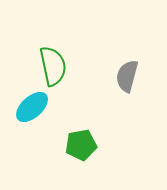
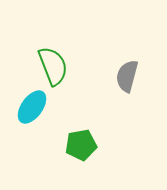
green semicircle: rotated 9 degrees counterclockwise
cyan ellipse: rotated 12 degrees counterclockwise
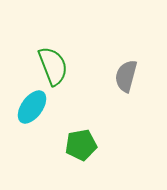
gray semicircle: moved 1 px left
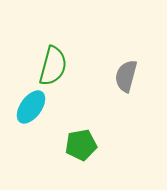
green semicircle: rotated 36 degrees clockwise
cyan ellipse: moved 1 px left
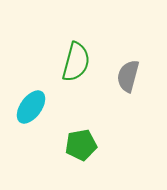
green semicircle: moved 23 px right, 4 px up
gray semicircle: moved 2 px right
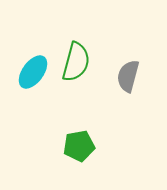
cyan ellipse: moved 2 px right, 35 px up
green pentagon: moved 2 px left, 1 px down
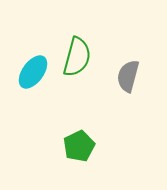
green semicircle: moved 1 px right, 5 px up
green pentagon: rotated 16 degrees counterclockwise
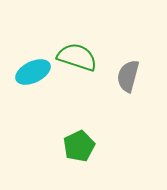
green semicircle: rotated 87 degrees counterclockwise
cyan ellipse: rotated 28 degrees clockwise
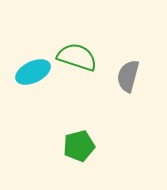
green pentagon: rotated 12 degrees clockwise
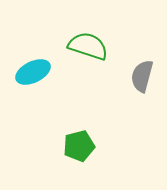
green semicircle: moved 11 px right, 11 px up
gray semicircle: moved 14 px right
